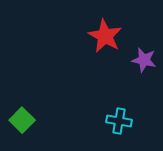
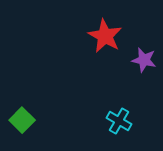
cyan cross: rotated 20 degrees clockwise
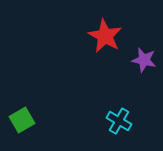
green square: rotated 15 degrees clockwise
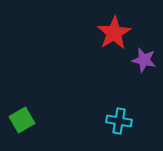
red star: moved 9 px right, 3 px up; rotated 12 degrees clockwise
cyan cross: rotated 20 degrees counterclockwise
